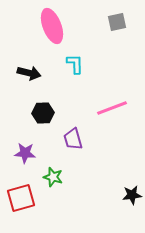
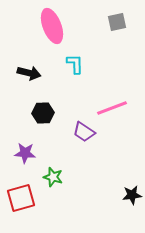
purple trapezoid: moved 11 px right, 7 px up; rotated 40 degrees counterclockwise
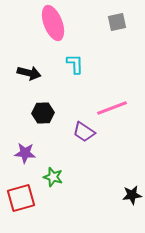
pink ellipse: moved 1 px right, 3 px up
